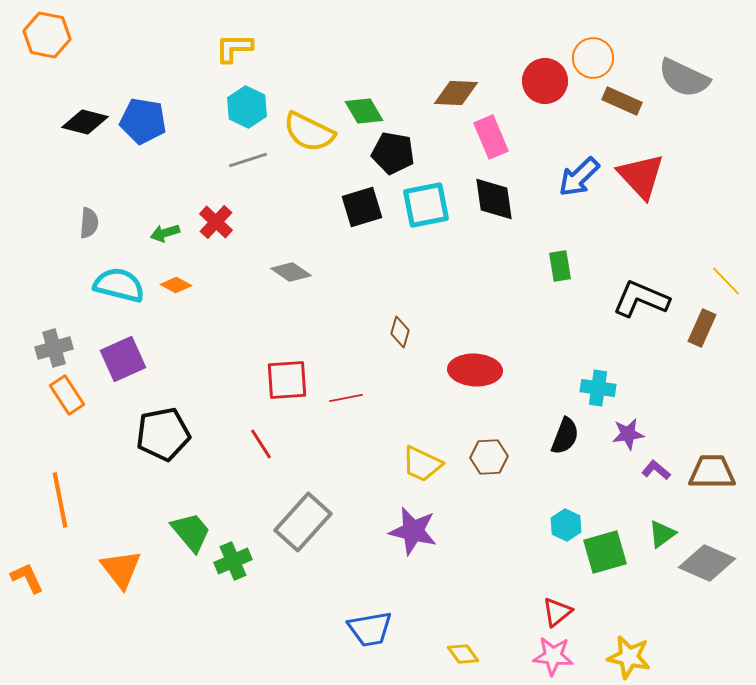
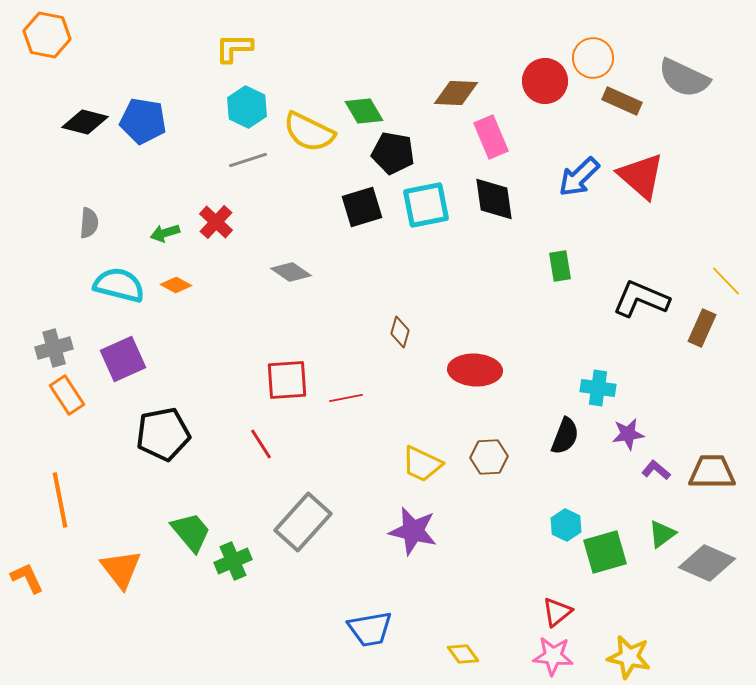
red triangle at (641, 176): rotated 6 degrees counterclockwise
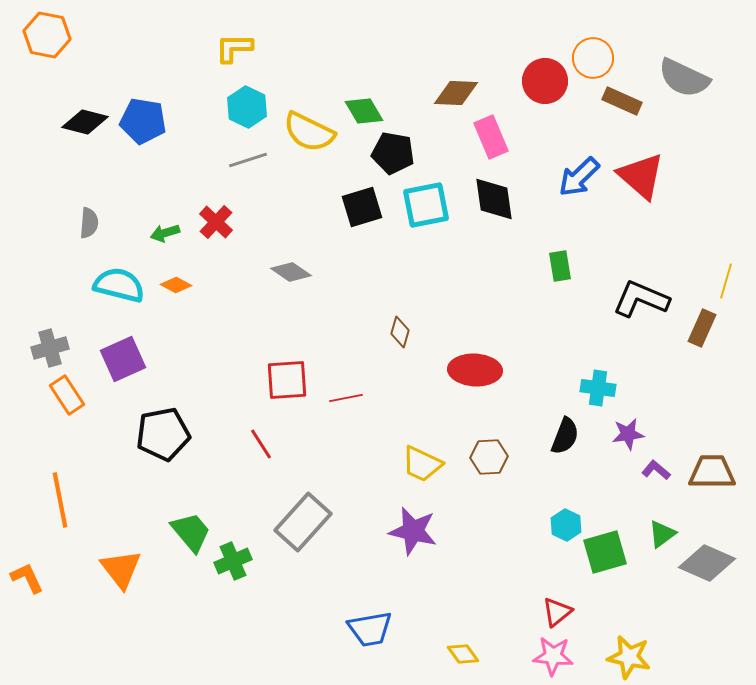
yellow line at (726, 281): rotated 60 degrees clockwise
gray cross at (54, 348): moved 4 px left
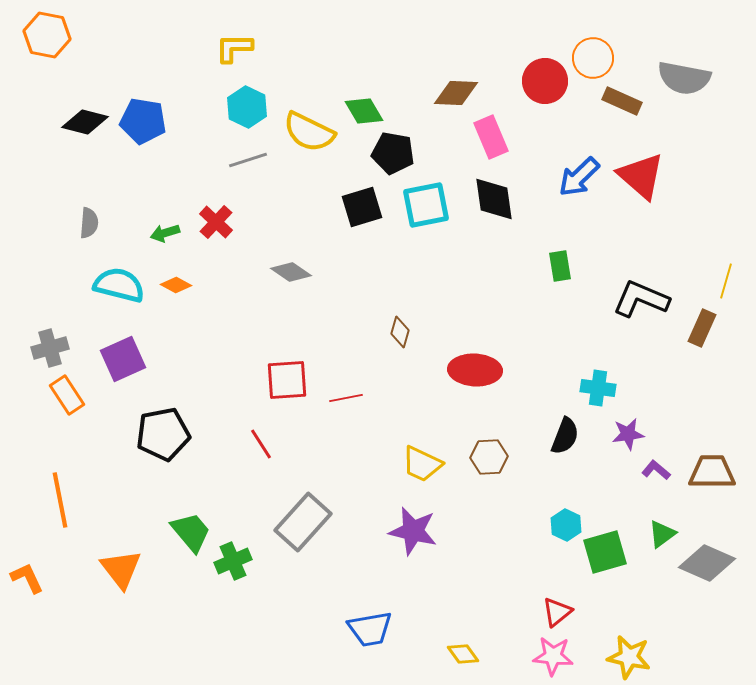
gray semicircle at (684, 78): rotated 14 degrees counterclockwise
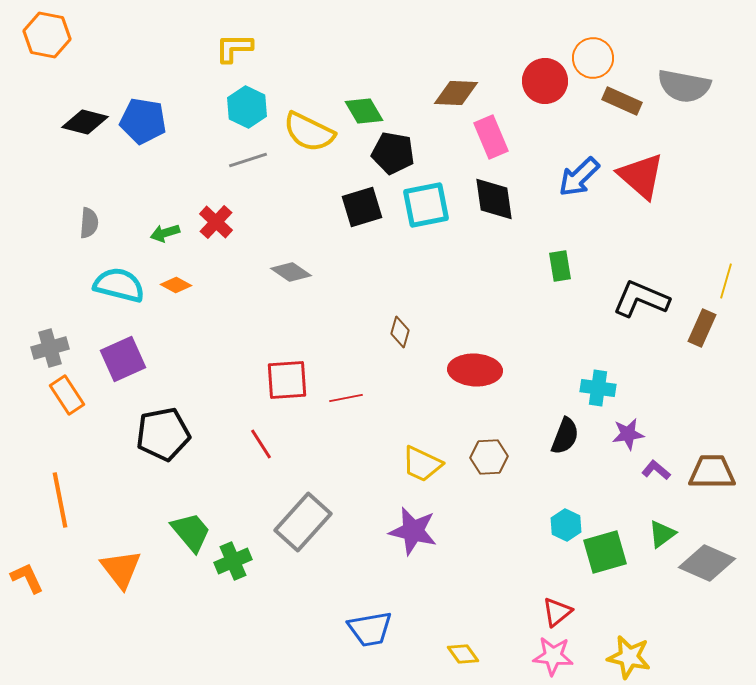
gray semicircle at (684, 78): moved 8 px down
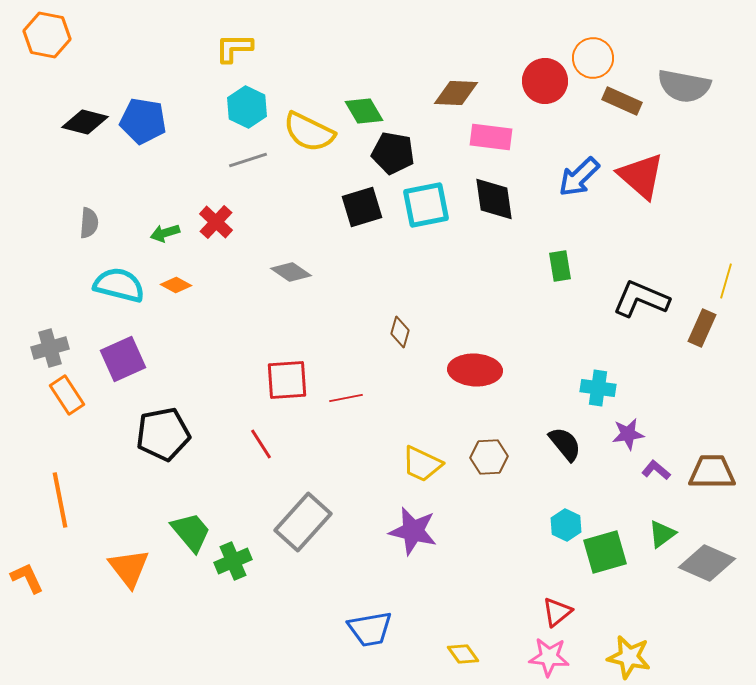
pink rectangle at (491, 137): rotated 60 degrees counterclockwise
black semicircle at (565, 436): moved 8 px down; rotated 60 degrees counterclockwise
orange triangle at (121, 569): moved 8 px right, 1 px up
pink star at (553, 656): moved 4 px left, 1 px down
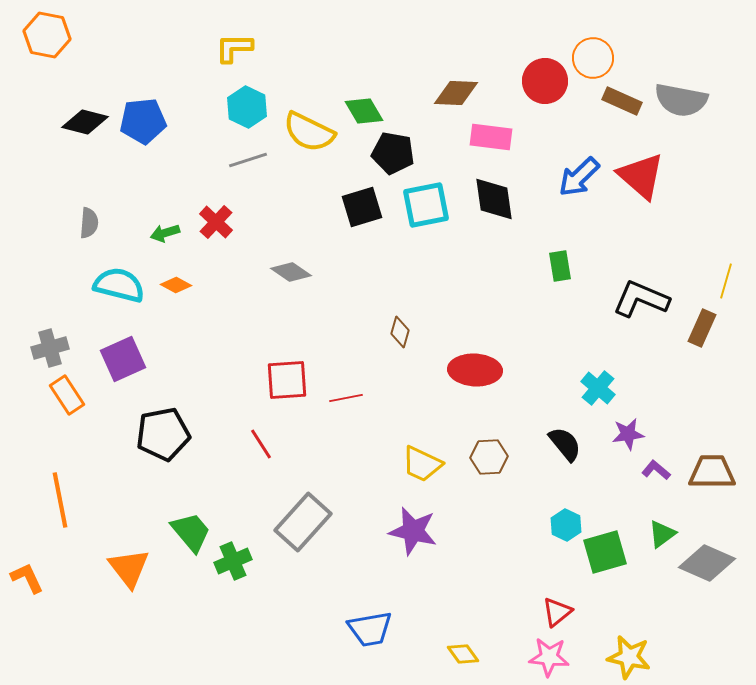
gray semicircle at (684, 86): moved 3 px left, 14 px down
blue pentagon at (143, 121): rotated 15 degrees counterclockwise
cyan cross at (598, 388): rotated 32 degrees clockwise
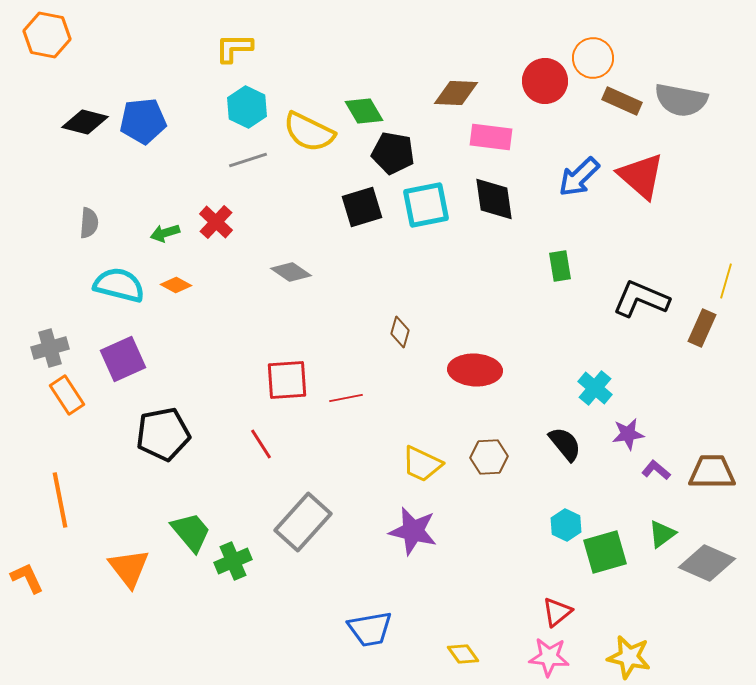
cyan cross at (598, 388): moved 3 px left
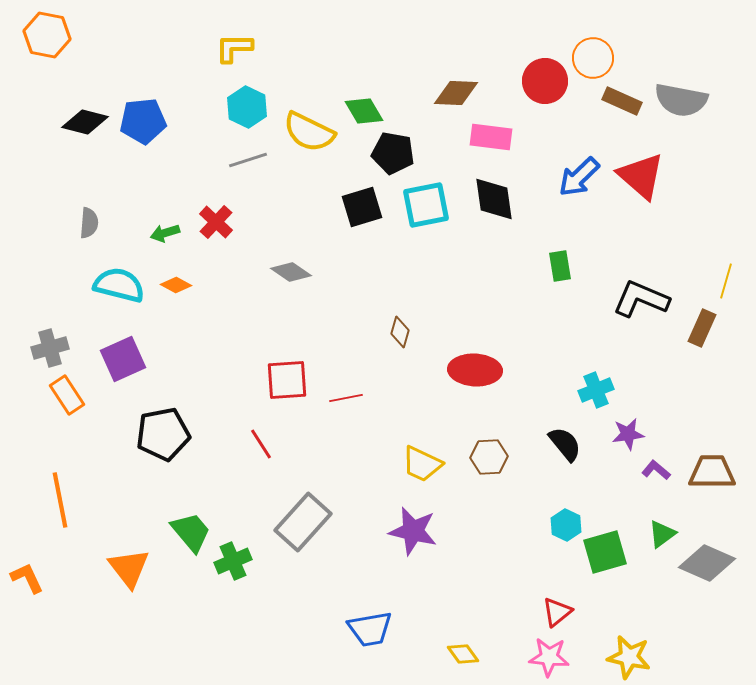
cyan cross at (595, 388): moved 1 px right, 2 px down; rotated 28 degrees clockwise
